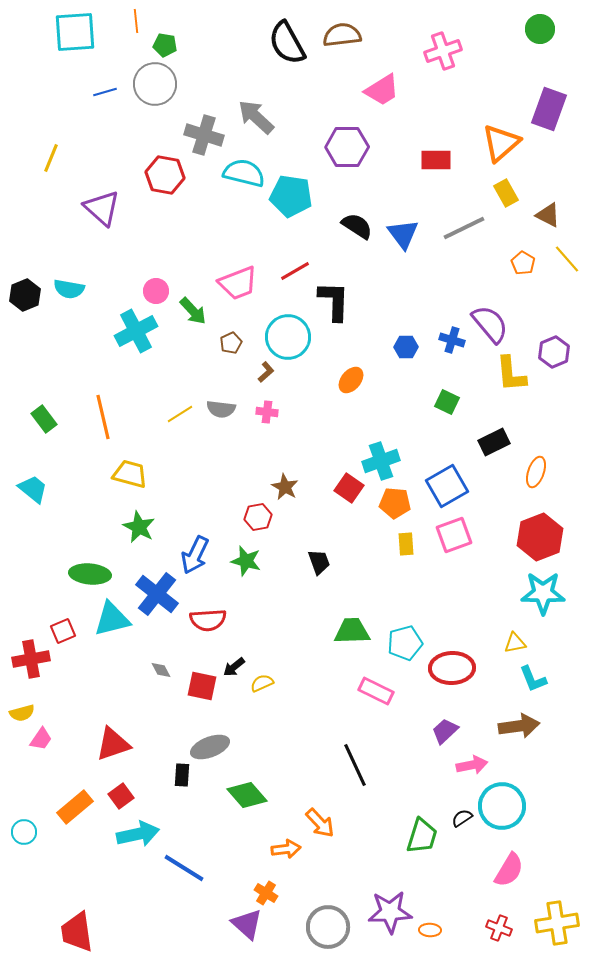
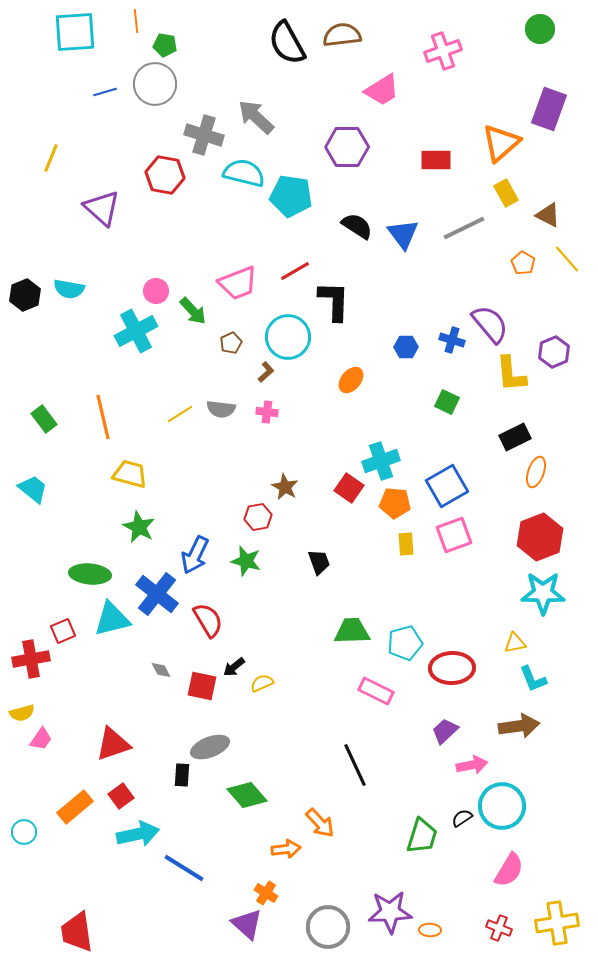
black rectangle at (494, 442): moved 21 px right, 5 px up
red semicircle at (208, 620): rotated 117 degrees counterclockwise
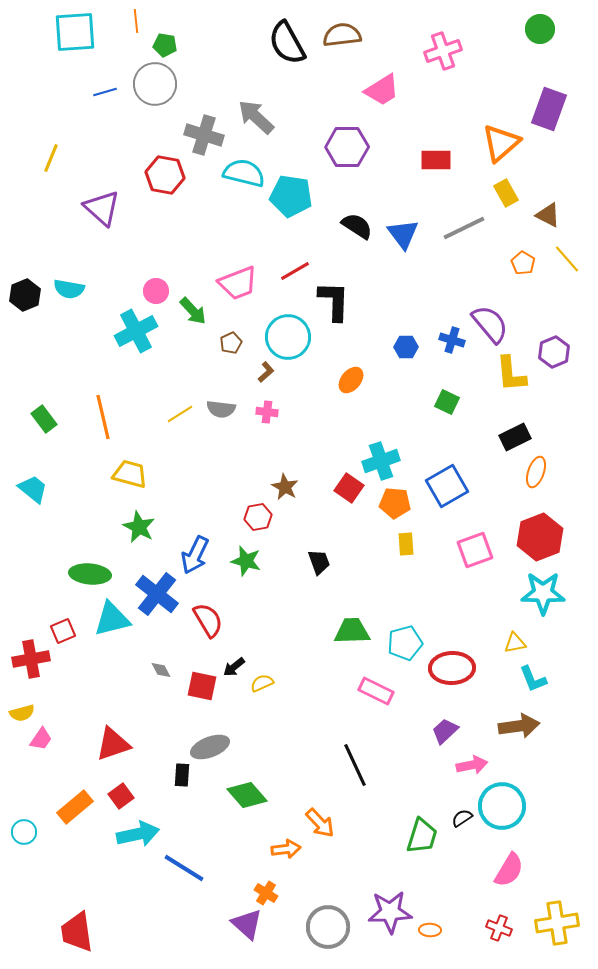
pink square at (454, 535): moved 21 px right, 15 px down
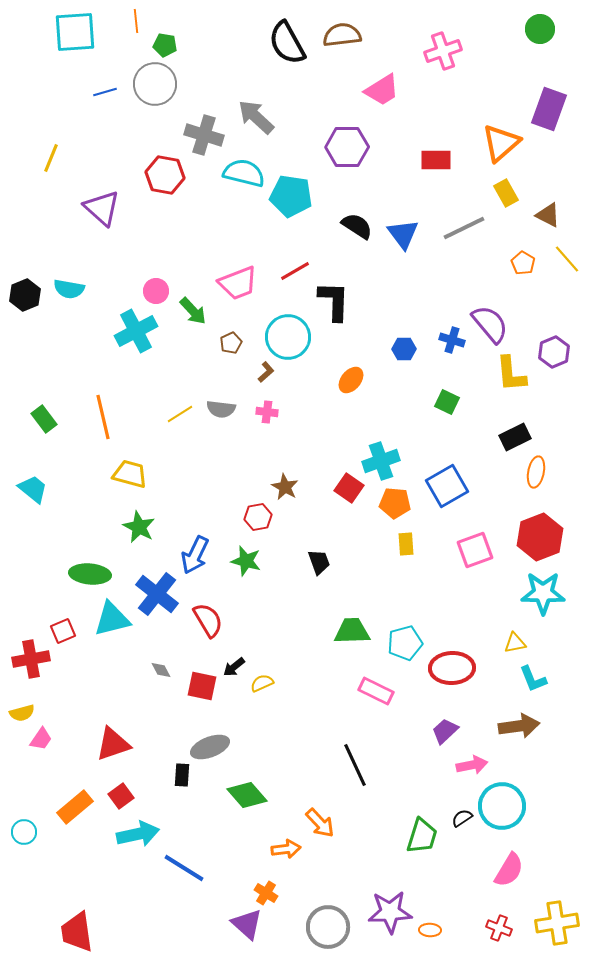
blue hexagon at (406, 347): moved 2 px left, 2 px down
orange ellipse at (536, 472): rotated 8 degrees counterclockwise
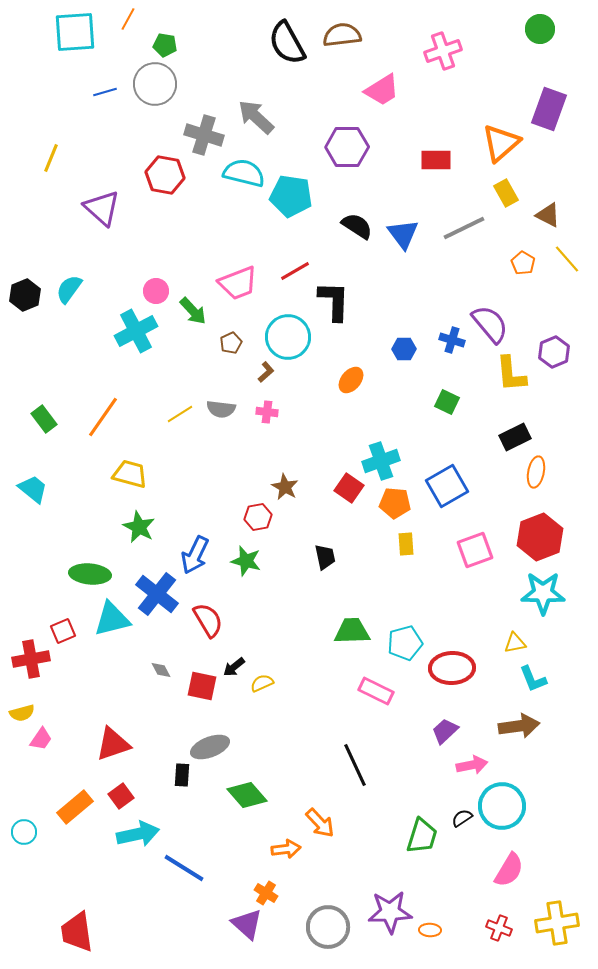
orange line at (136, 21): moved 8 px left, 2 px up; rotated 35 degrees clockwise
cyan semicircle at (69, 289): rotated 116 degrees clockwise
orange line at (103, 417): rotated 48 degrees clockwise
black trapezoid at (319, 562): moved 6 px right, 5 px up; rotated 8 degrees clockwise
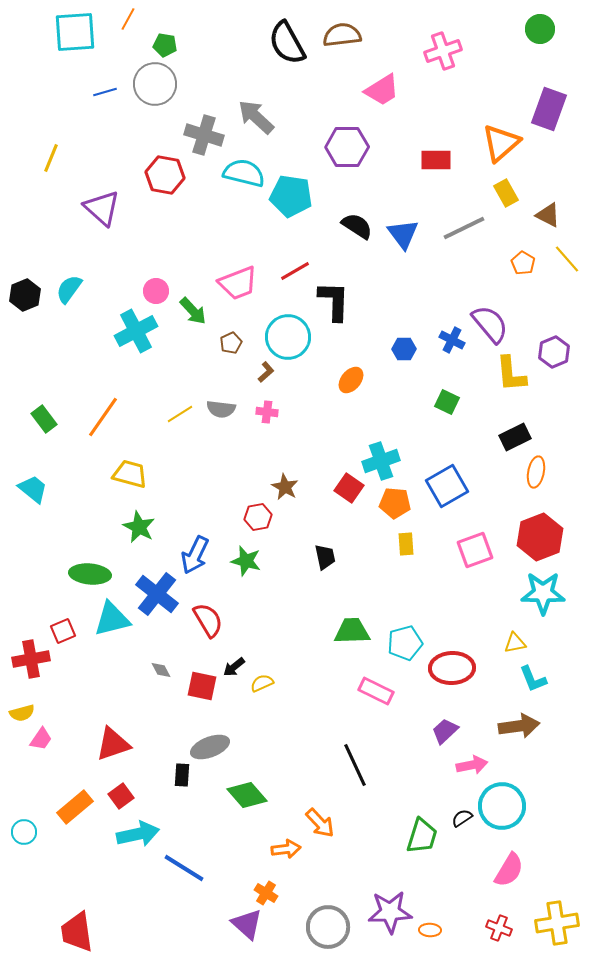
blue cross at (452, 340): rotated 10 degrees clockwise
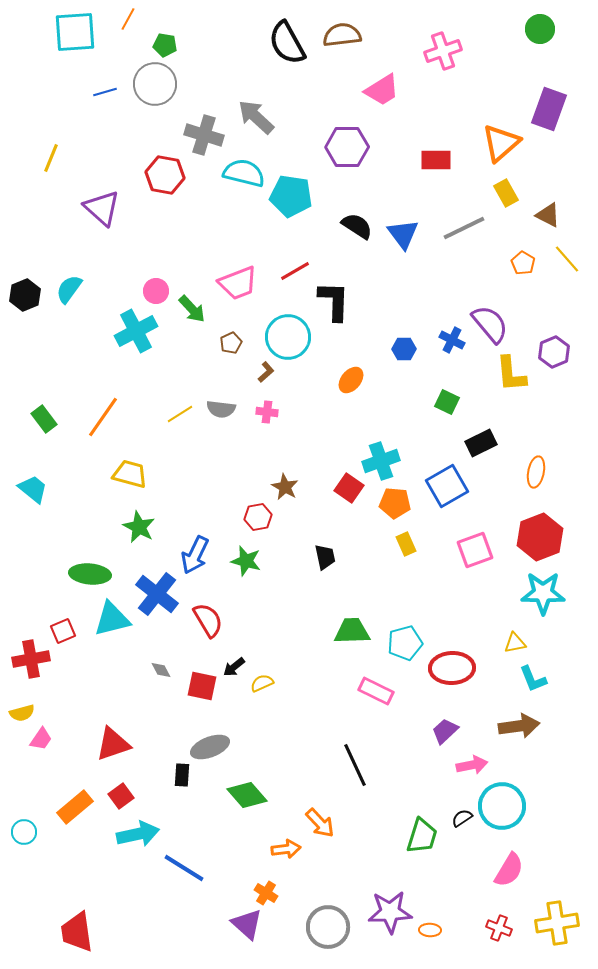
green arrow at (193, 311): moved 1 px left, 2 px up
black rectangle at (515, 437): moved 34 px left, 6 px down
yellow rectangle at (406, 544): rotated 20 degrees counterclockwise
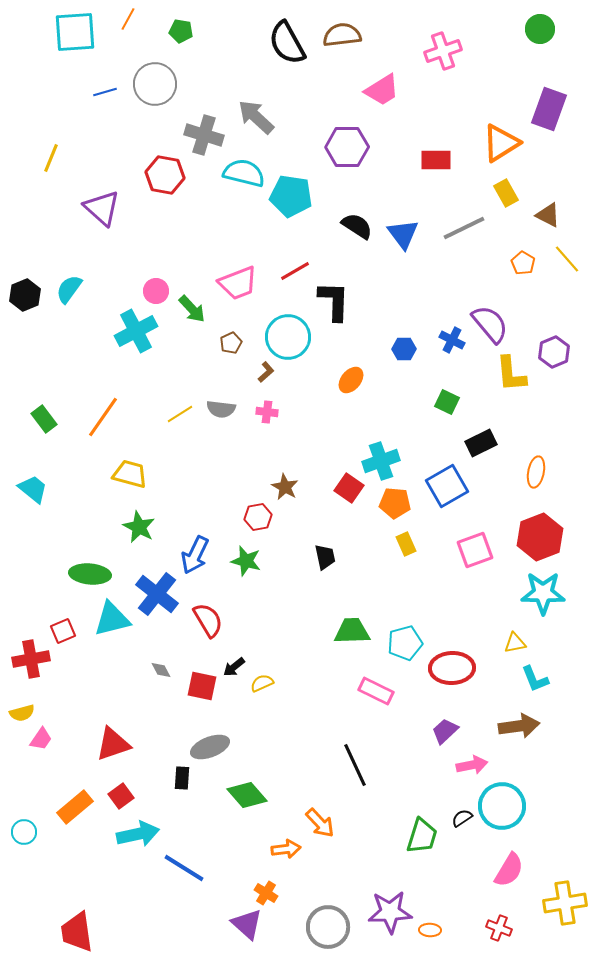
green pentagon at (165, 45): moved 16 px right, 14 px up
orange triangle at (501, 143): rotated 9 degrees clockwise
cyan L-shape at (533, 679): moved 2 px right
black rectangle at (182, 775): moved 3 px down
yellow cross at (557, 923): moved 8 px right, 20 px up
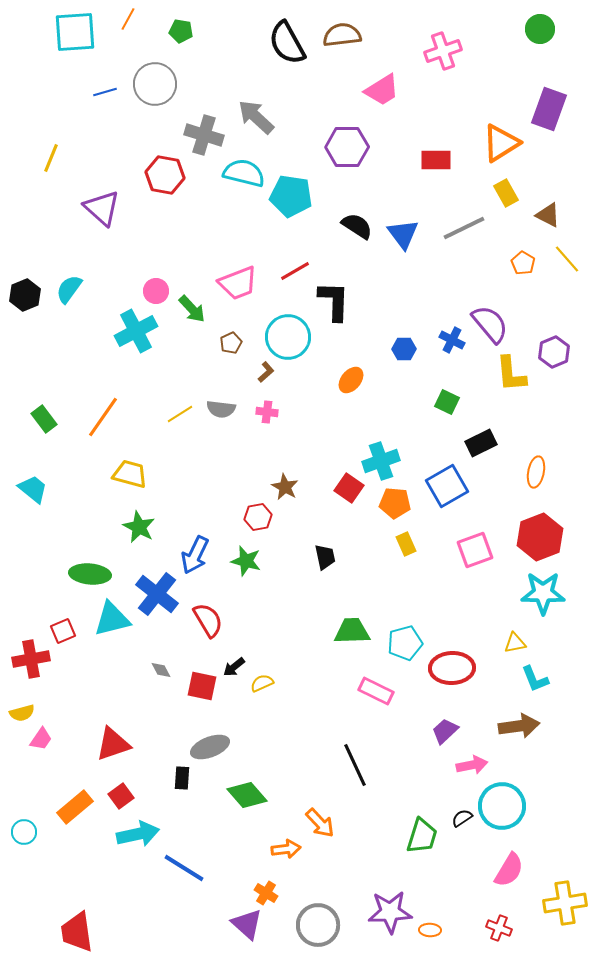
gray circle at (328, 927): moved 10 px left, 2 px up
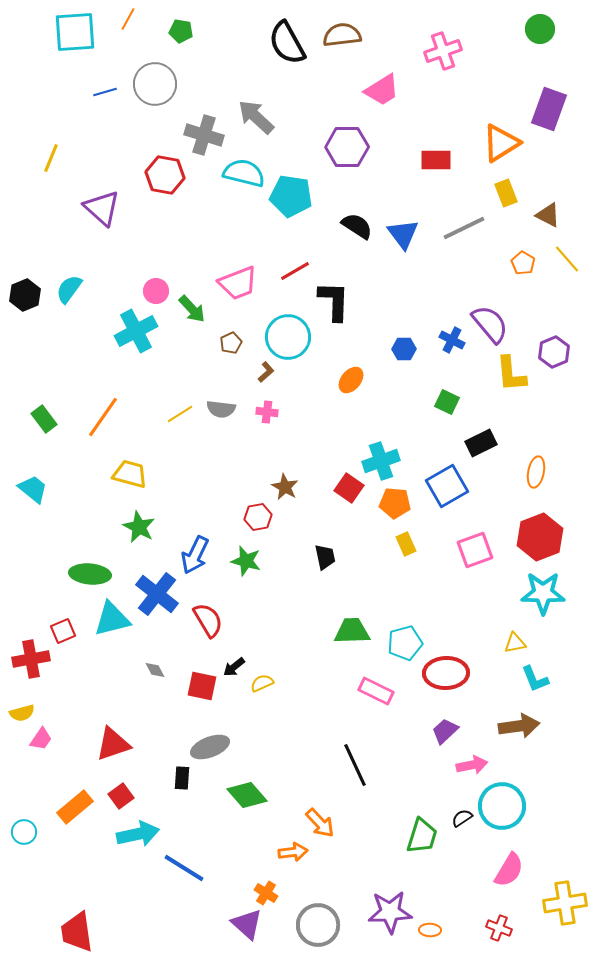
yellow rectangle at (506, 193): rotated 8 degrees clockwise
red ellipse at (452, 668): moved 6 px left, 5 px down
gray diamond at (161, 670): moved 6 px left
orange arrow at (286, 849): moved 7 px right, 3 px down
